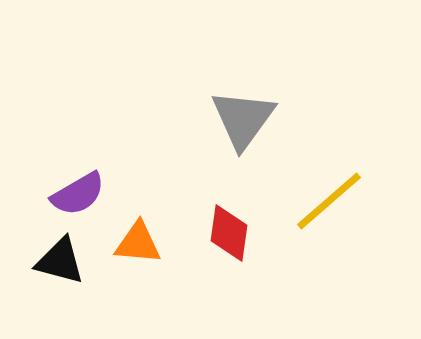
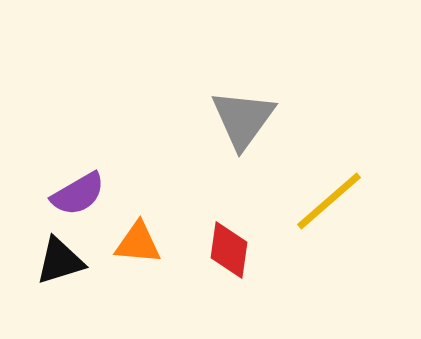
red diamond: moved 17 px down
black triangle: rotated 32 degrees counterclockwise
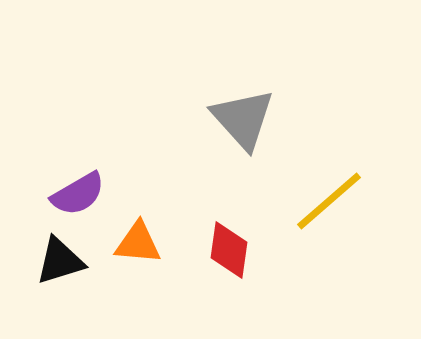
gray triangle: rotated 18 degrees counterclockwise
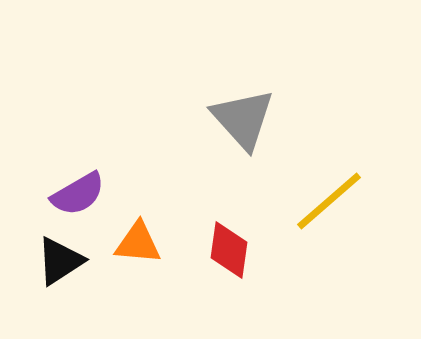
black triangle: rotated 16 degrees counterclockwise
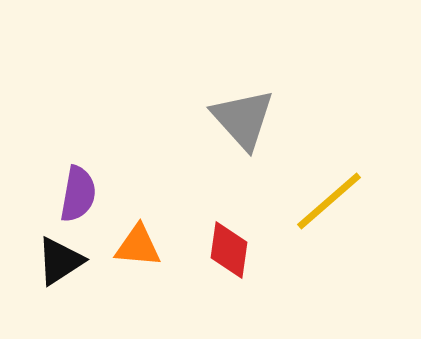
purple semicircle: rotated 50 degrees counterclockwise
orange triangle: moved 3 px down
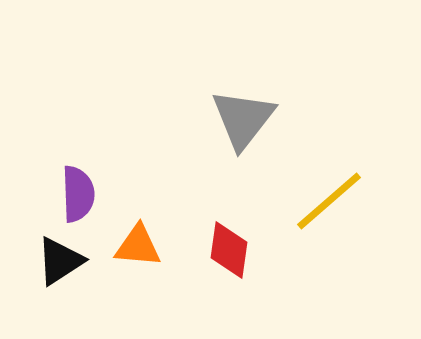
gray triangle: rotated 20 degrees clockwise
purple semicircle: rotated 12 degrees counterclockwise
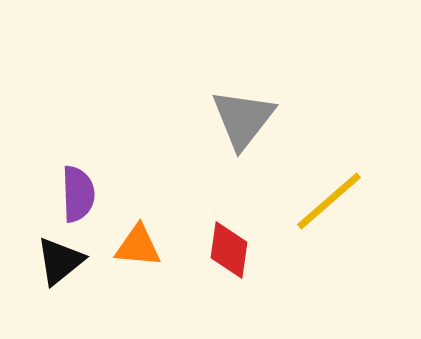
black triangle: rotated 6 degrees counterclockwise
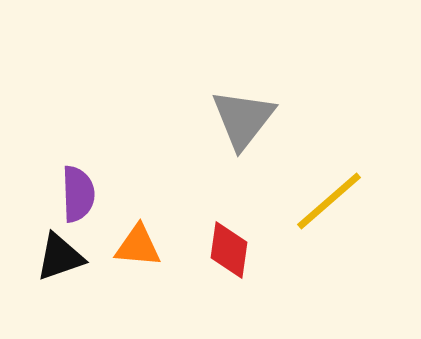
black triangle: moved 4 px up; rotated 20 degrees clockwise
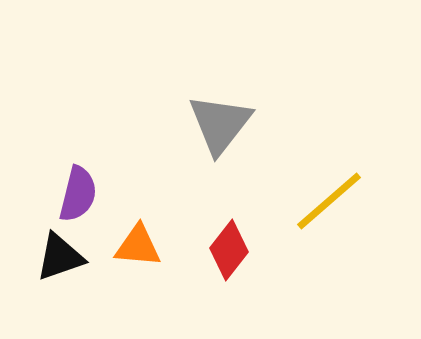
gray triangle: moved 23 px left, 5 px down
purple semicircle: rotated 16 degrees clockwise
red diamond: rotated 30 degrees clockwise
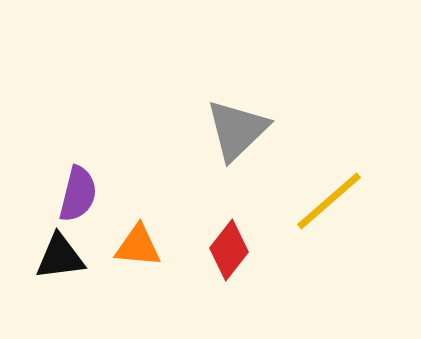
gray triangle: moved 17 px right, 6 px down; rotated 8 degrees clockwise
black triangle: rotated 12 degrees clockwise
